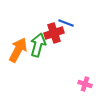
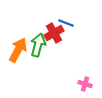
red cross: rotated 12 degrees counterclockwise
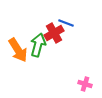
orange arrow: rotated 120 degrees clockwise
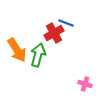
green arrow: moved 10 px down
orange arrow: moved 1 px left
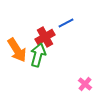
blue line: rotated 49 degrees counterclockwise
red cross: moved 9 px left, 4 px down
pink cross: rotated 24 degrees clockwise
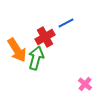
green arrow: moved 2 px left, 3 px down
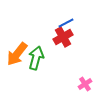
red cross: moved 18 px right
orange arrow: moved 4 px down; rotated 70 degrees clockwise
pink cross: rotated 16 degrees clockwise
